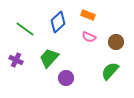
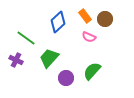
orange rectangle: moved 3 px left, 1 px down; rotated 32 degrees clockwise
green line: moved 1 px right, 9 px down
brown circle: moved 11 px left, 23 px up
green semicircle: moved 18 px left
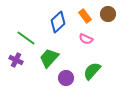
brown circle: moved 3 px right, 5 px up
pink semicircle: moved 3 px left, 2 px down
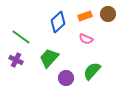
orange rectangle: rotated 72 degrees counterclockwise
green line: moved 5 px left, 1 px up
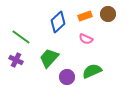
green semicircle: rotated 24 degrees clockwise
purple circle: moved 1 px right, 1 px up
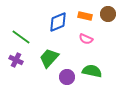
orange rectangle: rotated 32 degrees clockwise
blue diamond: rotated 20 degrees clockwise
green semicircle: rotated 36 degrees clockwise
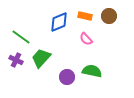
brown circle: moved 1 px right, 2 px down
blue diamond: moved 1 px right
pink semicircle: rotated 24 degrees clockwise
green trapezoid: moved 8 px left
